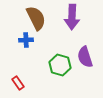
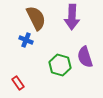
blue cross: rotated 24 degrees clockwise
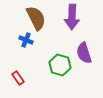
purple semicircle: moved 1 px left, 4 px up
red rectangle: moved 5 px up
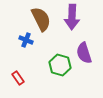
brown semicircle: moved 5 px right, 1 px down
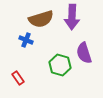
brown semicircle: rotated 100 degrees clockwise
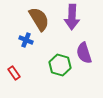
brown semicircle: moved 2 px left; rotated 105 degrees counterclockwise
red rectangle: moved 4 px left, 5 px up
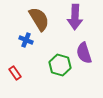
purple arrow: moved 3 px right
red rectangle: moved 1 px right
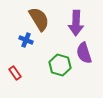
purple arrow: moved 1 px right, 6 px down
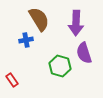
blue cross: rotated 32 degrees counterclockwise
green hexagon: moved 1 px down
red rectangle: moved 3 px left, 7 px down
